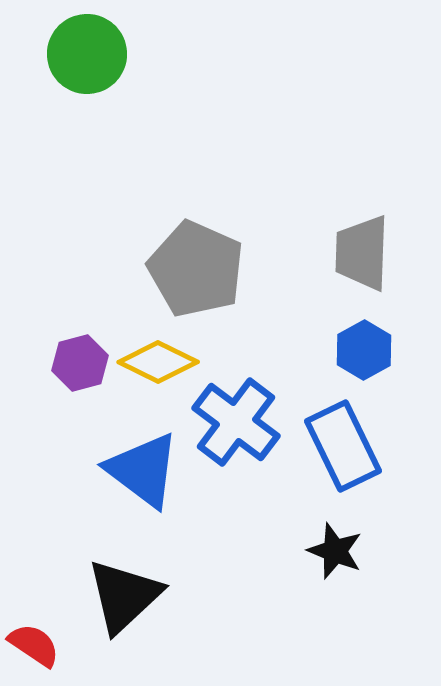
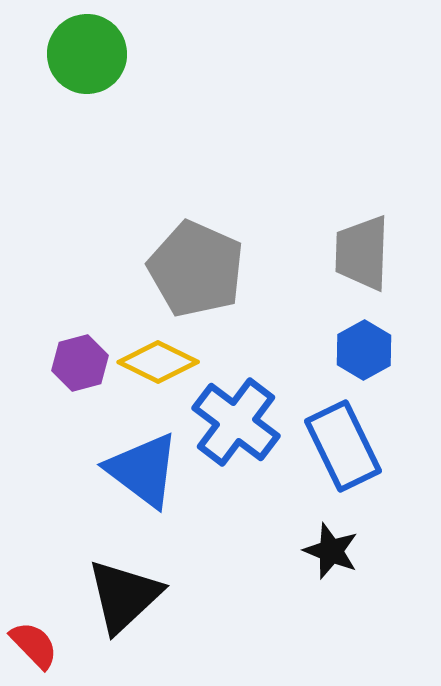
black star: moved 4 px left
red semicircle: rotated 12 degrees clockwise
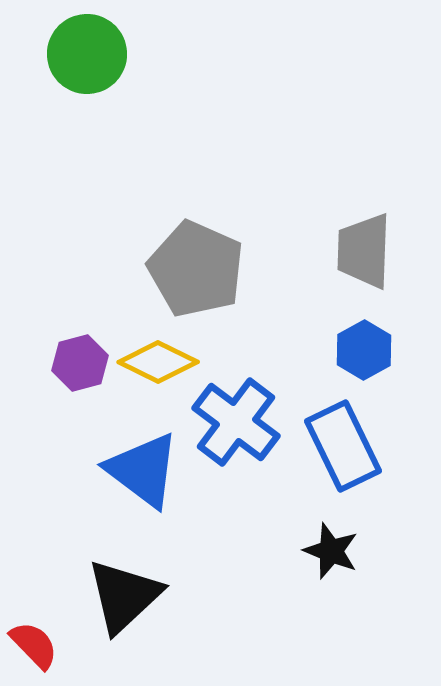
gray trapezoid: moved 2 px right, 2 px up
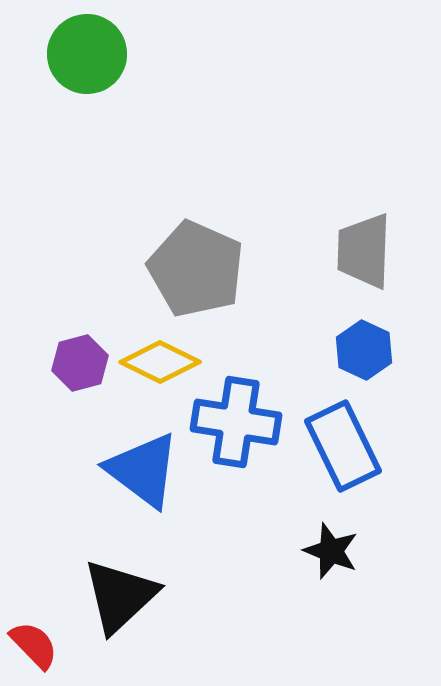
blue hexagon: rotated 6 degrees counterclockwise
yellow diamond: moved 2 px right
blue cross: rotated 28 degrees counterclockwise
black triangle: moved 4 px left
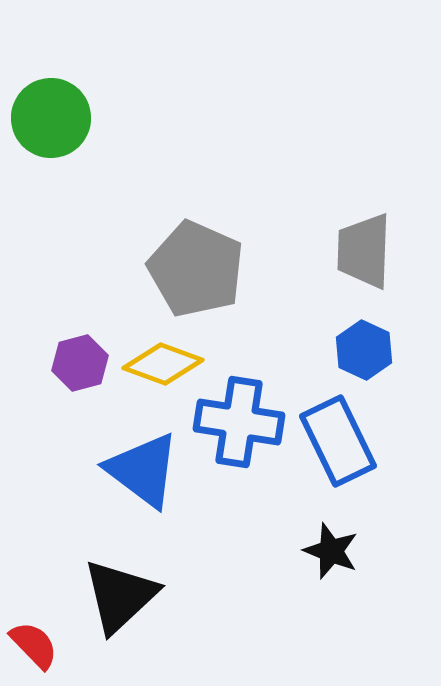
green circle: moved 36 px left, 64 px down
yellow diamond: moved 3 px right, 2 px down; rotated 6 degrees counterclockwise
blue cross: moved 3 px right
blue rectangle: moved 5 px left, 5 px up
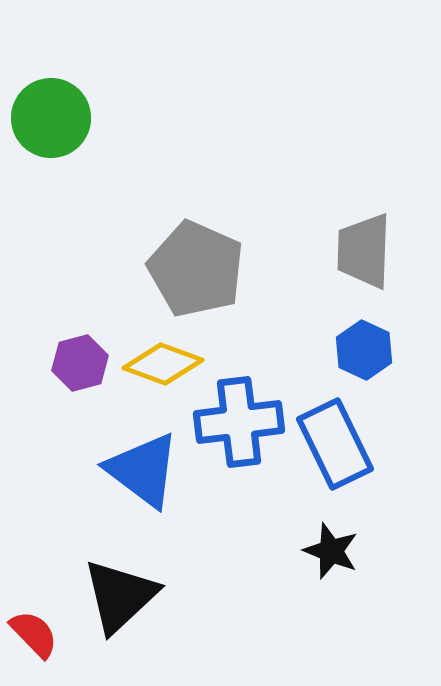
blue cross: rotated 16 degrees counterclockwise
blue rectangle: moved 3 px left, 3 px down
red semicircle: moved 11 px up
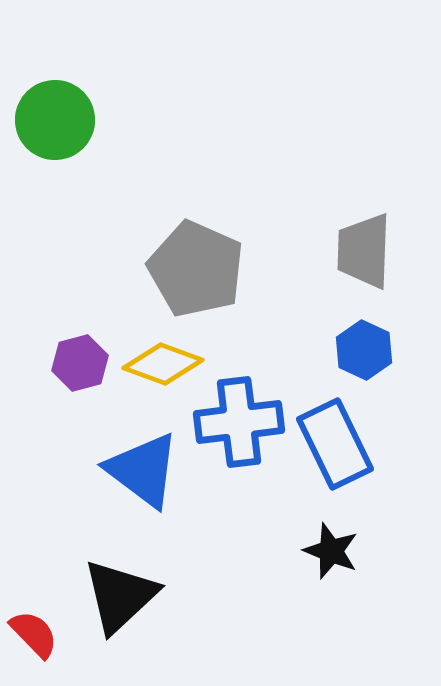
green circle: moved 4 px right, 2 px down
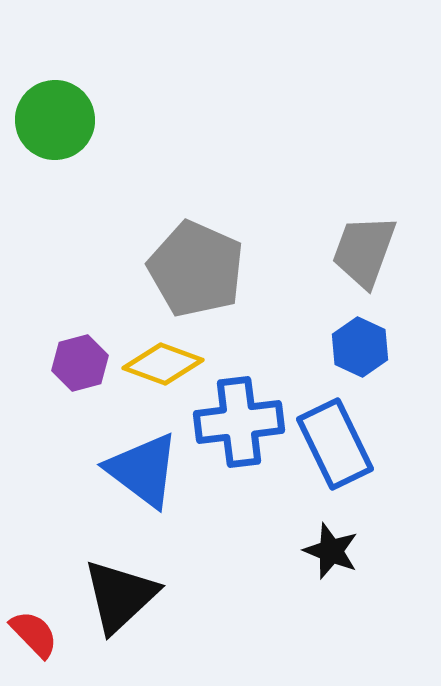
gray trapezoid: rotated 18 degrees clockwise
blue hexagon: moved 4 px left, 3 px up
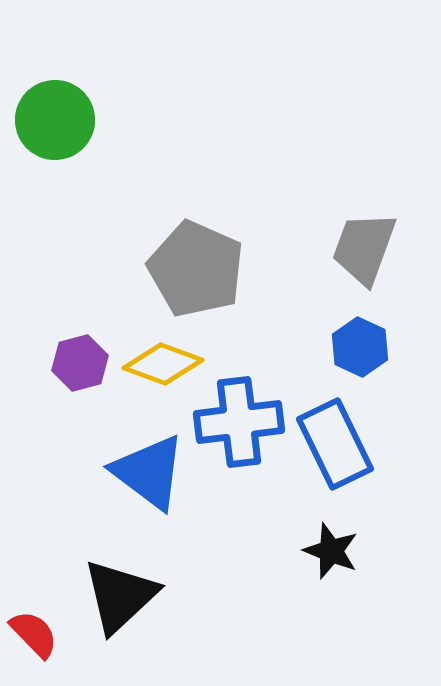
gray trapezoid: moved 3 px up
blue triangle: moved 6 px right, 2 px down
